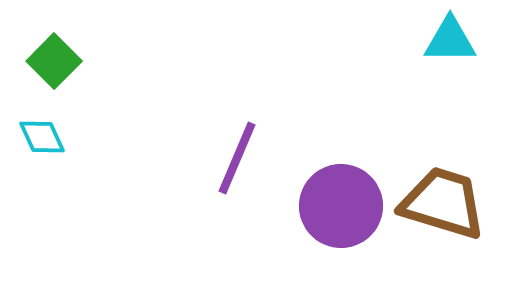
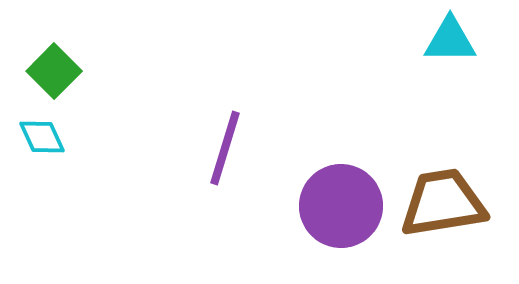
green square: moved 10 px down
purple line: moved 12 px left, 10 px up; rotated 6 degrees counterclockwise
brown trapezoid: rotated 26 degrees counterclockwise
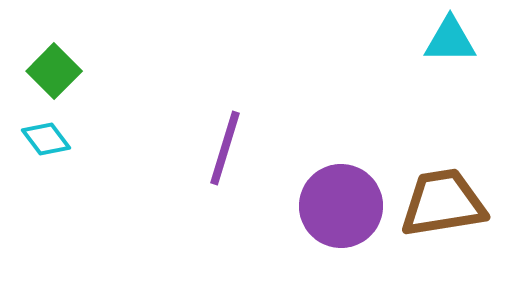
cyan diamond: moved 4 px right, 2 px down; rotated 12 degrees counterclockwise
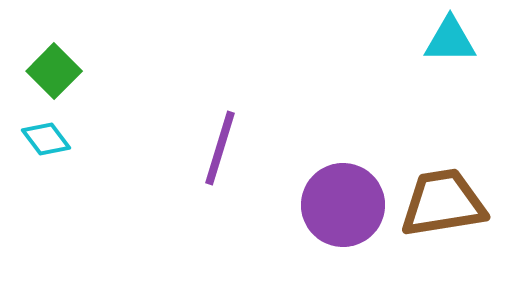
purple line: moved 5 px left
purple circle: moved 2 px right, 1 px up
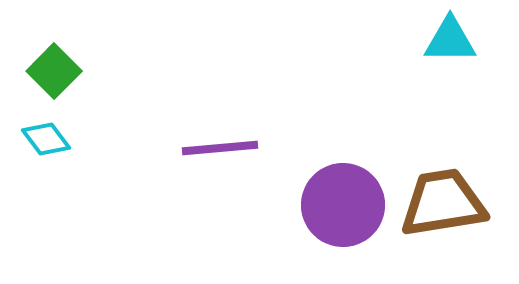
purple line: rotated 68 degrees clockwise
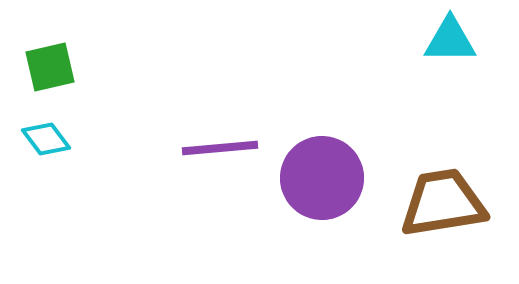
green square: moved 4 px left, 4 px up; rotated 32 degrees clockwise
purple circle: moved 21 px left, 27 px up
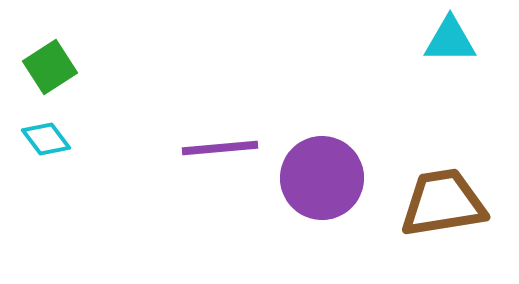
green square: rotated 20 degrees counterclockwise
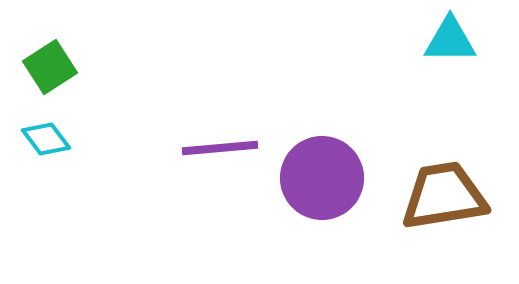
brown trapezoid: moved 1 px right, 7 px up
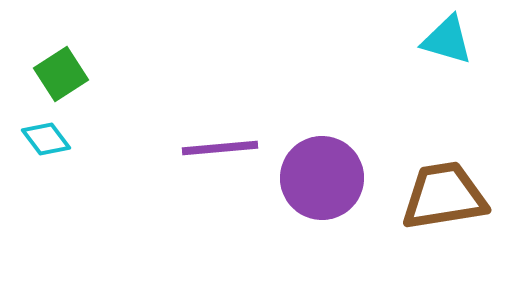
cyan triangle: moved 3 px left; rotated 16 degrees clockwise
green square: moved 11 px right, 7 px down
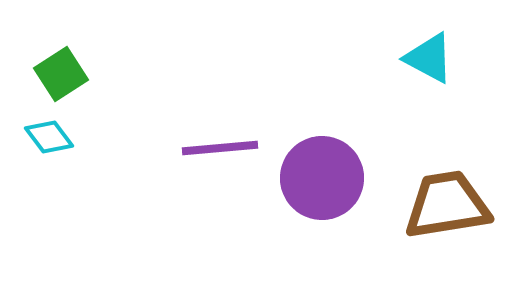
cyan triangle: moved 18 px left, 18 px down; rotated 12 degrees clockwise
cyan diamond: moved 3 px right, 2 px up
brown trapezoid: moved 3 px right, 9 px down
